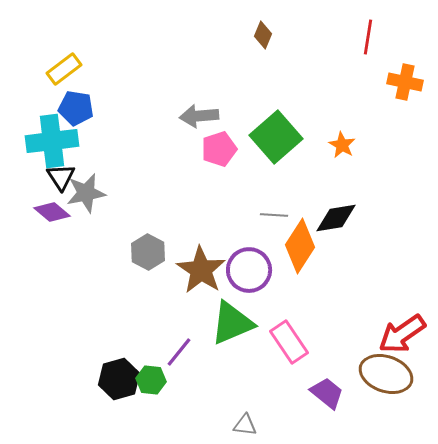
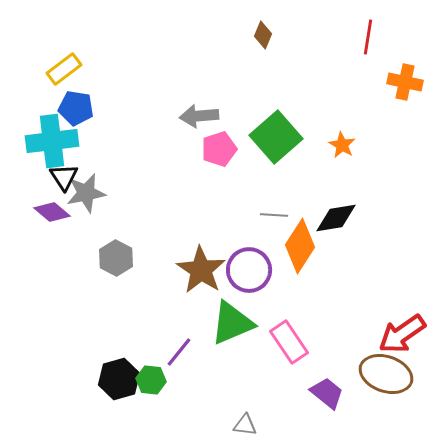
black triangle: moved 3 px right
gray hexagon: moved 32 px left, 6 px down
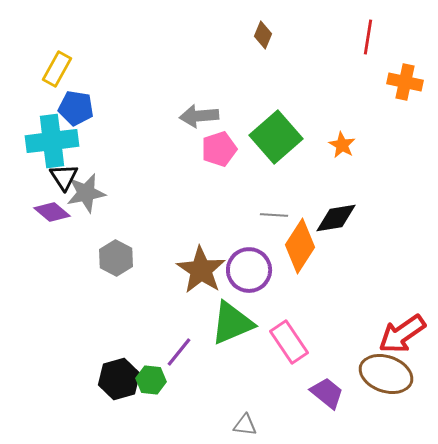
yellow rectangle: moved 7 px left; rotated 24 degrees counterclockwise
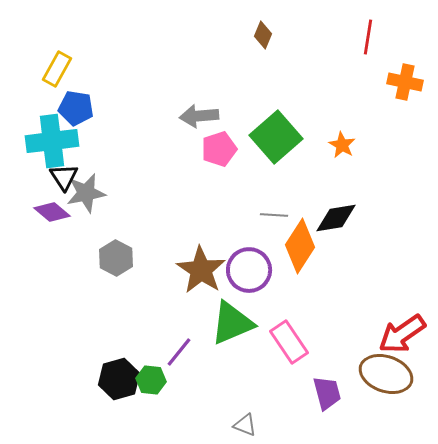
purple trapezoid: rotated 36 degrees clockwise
gray triangle: rotated 15 degrees clockwise
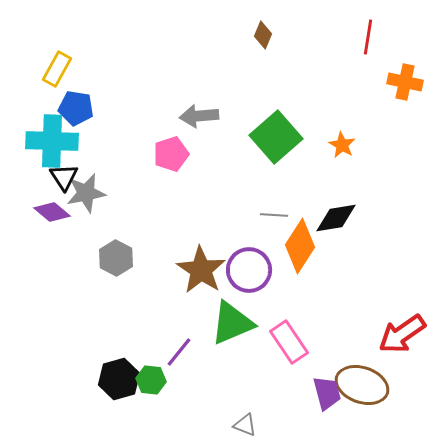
cyan cross: rotated 9 degrees clockwise
pink pentagon: moved 48 px left, 5 px down
brown ellipse: moved 24 px left, 11 px down
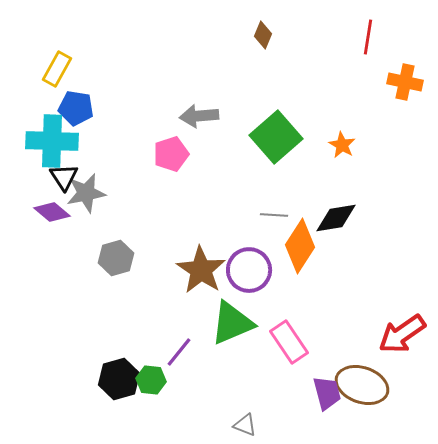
gray hexagon: rotated 16 degrees clockwise
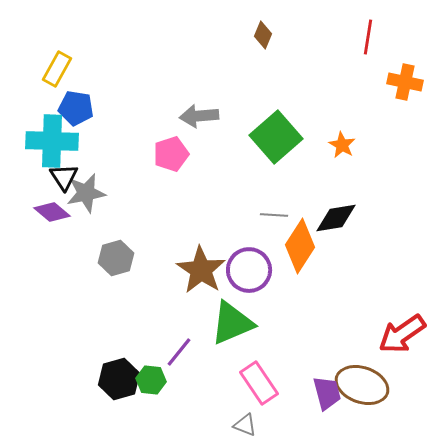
pink rectangle: moved 30 px left, 41 px down
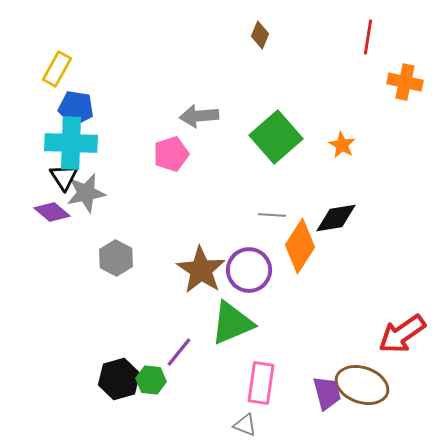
brown diamond: moved 3 px left
cyan cross: moved 19 px right, 2 px down
gray line: moved 2 px left
gray hexagon: rotated 16 degrees counterclockwise
pink rectangle: moved 2 px right; rotated 42 degrees clockwise
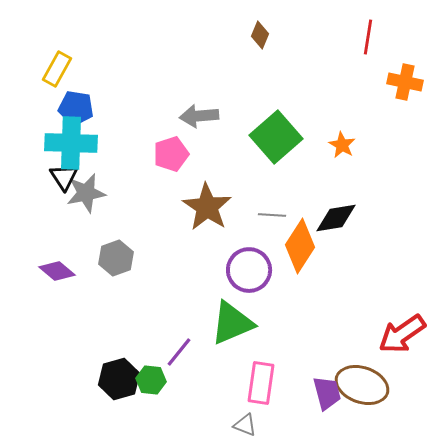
purple diamond: moved 5 px right, 59 px down
gray hexagon: rotated 12 degrees clockwise
brown star: moved 6 px right, 63 px up
